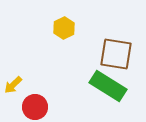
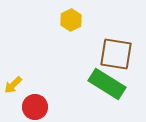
yellow hexagon: moved 7 px right, 8 px up
green rectangle: moved 1 px left, 2 px up
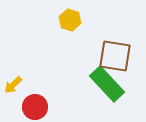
yellow hexagon: moved 1 px left; rotated 15 degrees counterclockwise
brown square: moved 1 px left, 2 px down
green rectangle: rotated 15 degrees clockwise
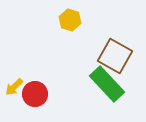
brown square: rotated 20 degrees clockwise
yellow arrow: moved 1 px right, 2 px down
red circle: moved 13 px up
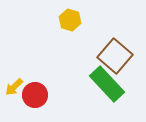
brown square: rotated 12 degrees clockwise
red circle: moved 1 px down
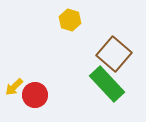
brown square: moved 1 px left, 2 px up
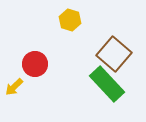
red circle: moved 31 px up
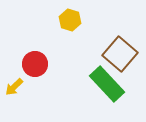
brown square: moved 6 px right
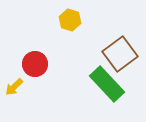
brown square: rotated 12 degrees clockwise
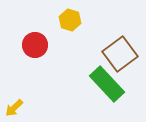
red circle: moved 19 px up
yellow arrow: moved 21 px down
